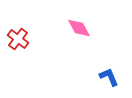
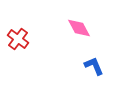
blue L-shape: moved 15 px left, 11 px up
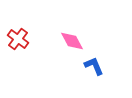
pink diamond: moved 7 px left, 13 px down
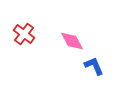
red cross: moved 6 px right, 5 px up
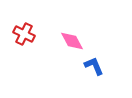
red cross: rotated 10 degrees counterclockwise
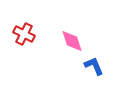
pink diamond: rotated 10 degrees clockwise
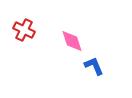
red cross: moved 4 px up
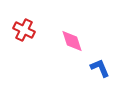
blue L-shape: moved 6 px right, 2 px down
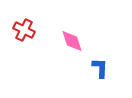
blue L-shape: rotated 25 degrees clockwise
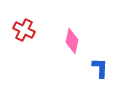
pink diamond: rotated 30 degrees clockwise
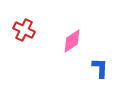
pink diamond: rotated 45 degrees clockwise
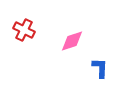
pink diamond: rotated 15 degrees clockwise
